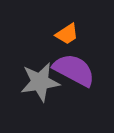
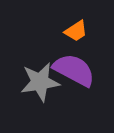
orange trapezoid: moved 9 px right, 3 px up
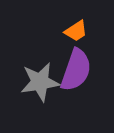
purple semicircle: moved 2 px right; rotated 81 degrees clockwise
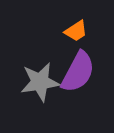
purple semicircle: moved 2 px right, 2 px down; rotated 9 degrees clockwise
